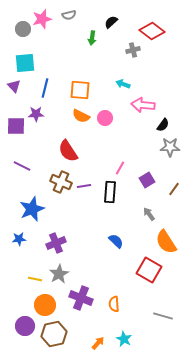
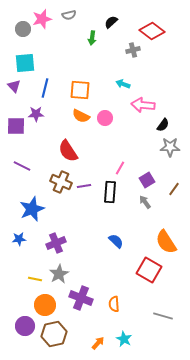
gray arrow at (149, 214): moved 4 px left, 12 px up
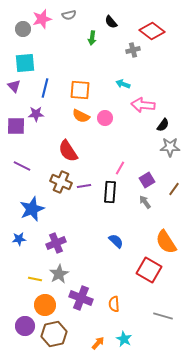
black semicircle at (111, 22): rotated 88 degrees counterclockwise
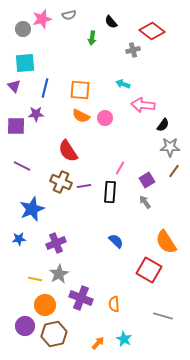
brown line at (174, 189): moved 18 px up
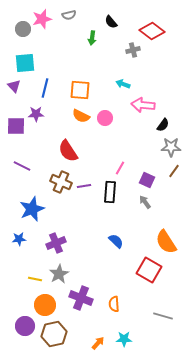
gray star at (170, 147): moved 1 px right
purple square at (147, 180): rotated 35 degrees counterclockwise
cyan star at (124, 339): rotated 28 degrees counterclockwise
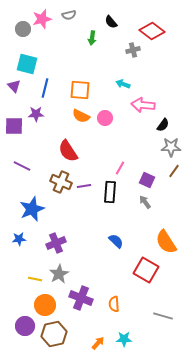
cyan square at (25, 63): moved 2 px right, 1 px down; rotated 20 degrees clockwise
purple square at (16, 126): moved 2 px left
red square at (149, 270): moved 3 px left
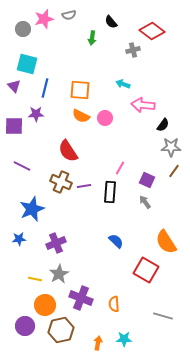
pink star at (42, 19): moved 2 px right
brown hexagon at (54, 334): moved 7 px right, 4 px up
orange arrow at (98, 343): rotated 32 degrees counterclockwise
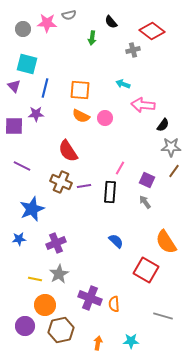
pink star at (44, 19): moved 3 px right, 4 px down; rotated 18 degrees clockwise
purple cross at (81, 298): moved 9 px right
cyan star at (124, 339): moved 7 px right, 2 px down
